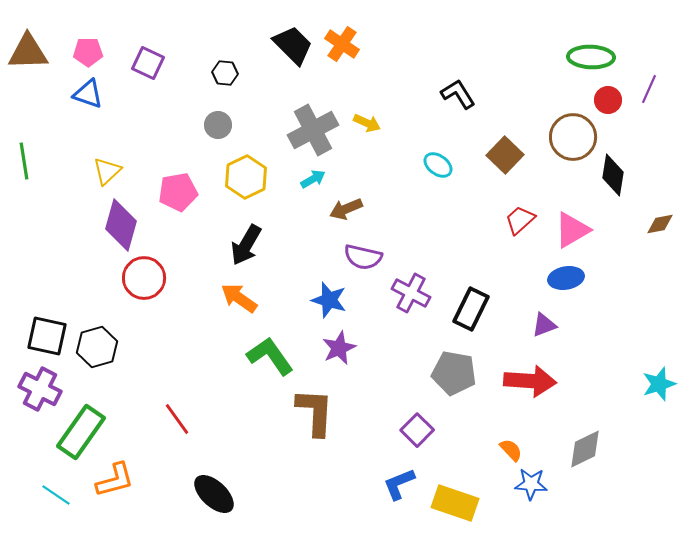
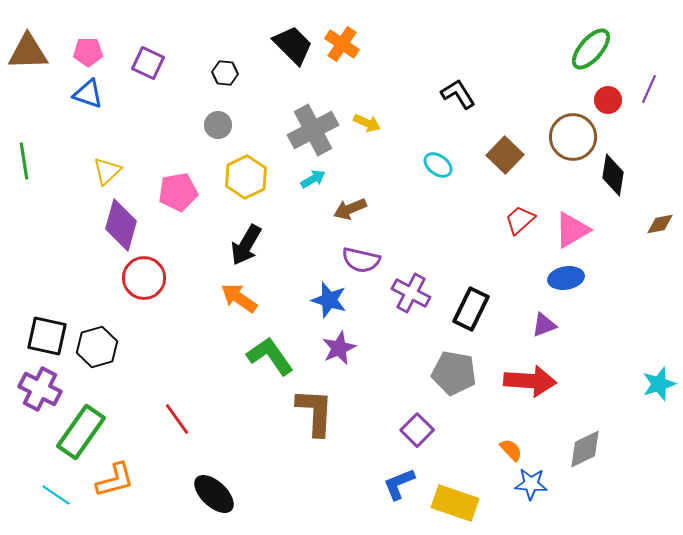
green ellipse at (591, 57): moved 8 px up; rotated 51 degrees counterclockwise
brown arrow at (346, 209): moved 4 px right
purple semicircle at (363, 257): moved 2 px left, 3 px down
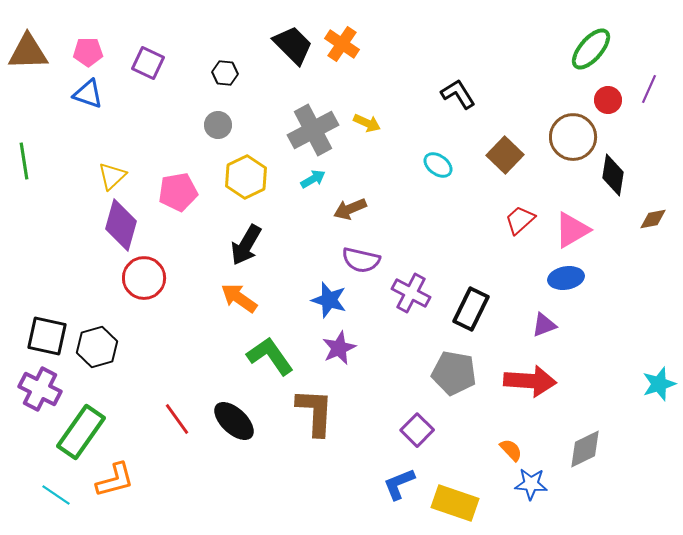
yellow triangle at (107, 171): moved 5 px right, 5 px down
brown diamond at (660, 224): moved 7 px left, 5 px up
black ellipse at (214, 494): moved 20 px right, 73 px up
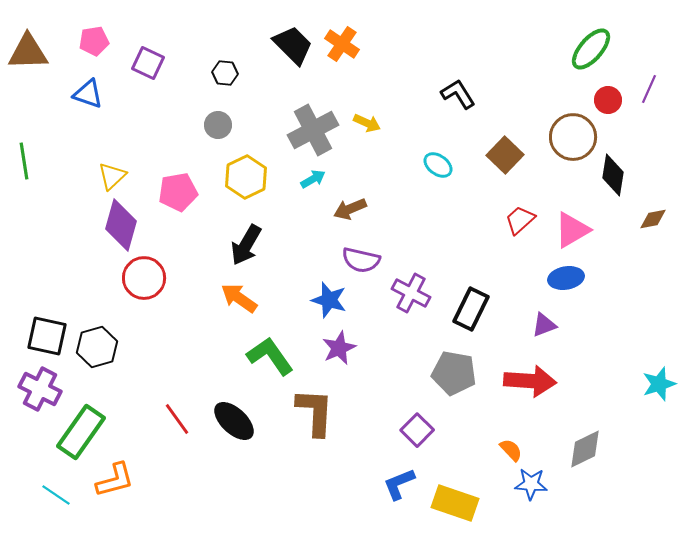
pink pentagon at (88, 52): moved 6 px right, 11 px up; rotated 8 degrees counterclockwise
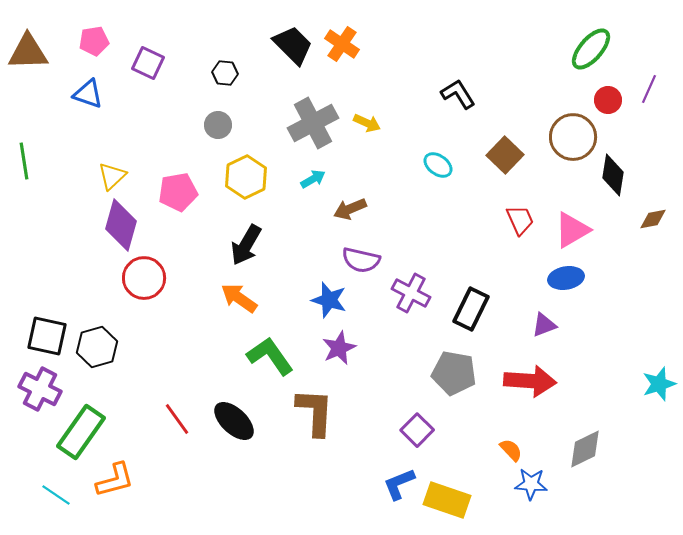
gray cross at (313, 130): moved 7 px up
red trapezoid at (520, 220): rotated 108 degrees clockwise
yellow rectangle at (455, 503): moved 8 px left, 3 px up
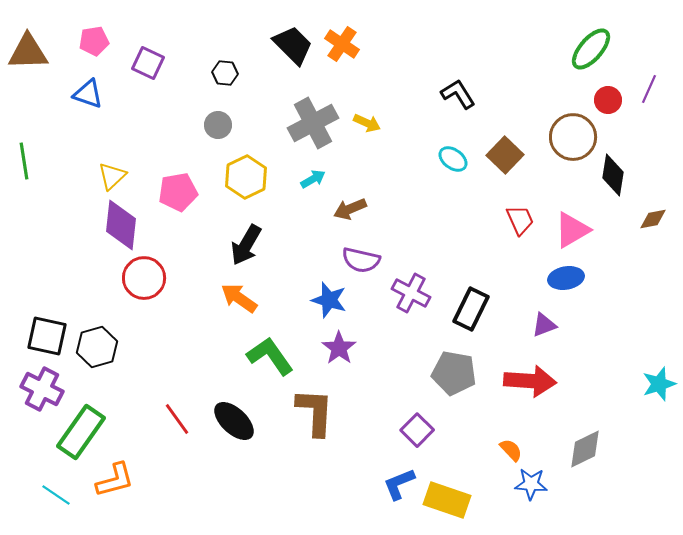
cyan ellipse at (438, 165): moved 15 px right, 6 px up
purple diamond at (121, 225): rotated 9 degrees counterclockwise
purple star at (339, 348): rotated 12 degrees counterclockwise
purple cross at (40, 389): moved 2 px right
